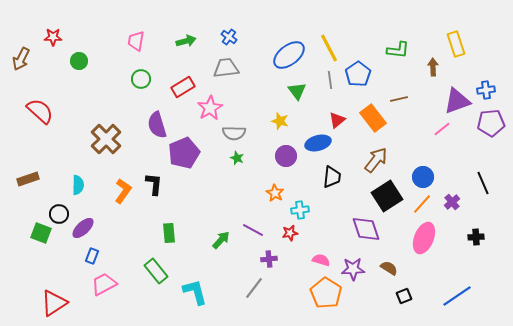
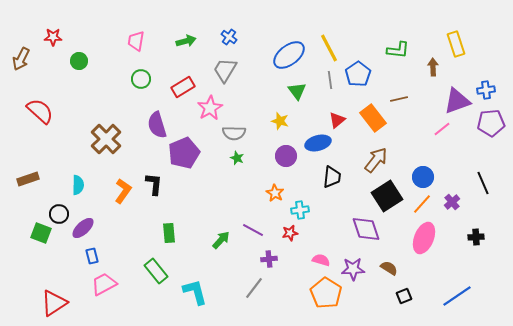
gray trapezoid at (226, 68): moved 1 px left, 2 px down; rotated 52 degrees counterclockwise
blue rectangle at (92, 256): rotated 35 degrees counterclockwise
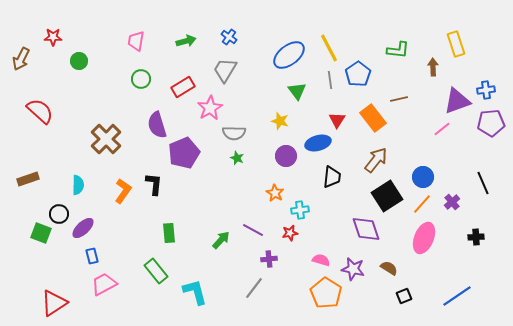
red triangle at (337, 120): rotated 18 degrees counterclockwise
purple star at (353, 269): rotated 15 degrees clockwise
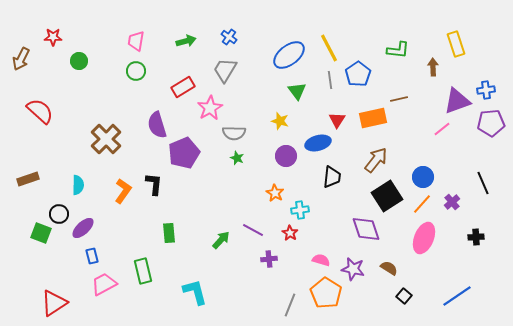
green circle at (141, 79): moved 5 px left, 8 px up
orange rectangle at (373, 118): rotated 64 degrees counterclockwise
red star at (290, 233): rotated 28 degrees counterclockwise
green rectangle at (156, 271): moved 13 px left; rotated 25 degrees clockwise
gray line at (254, 288): moved 36 px right, 17 px down; rotated 15 degrees counterclockwise
black square at (404, 296): rotated 28 degrees counterclockwise
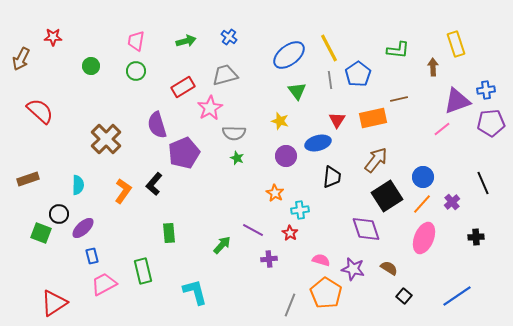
green circle at (79, 61): moved 12 px right, 5 px down
gray trapezoid at (225, 70): moved 5 px down; rotated 44 degrees clockwise
black L-shape at (154, 184): rotated 145 degrees counterclockwise
green arrow at (221, 240): moved 1 px right, 5 px down
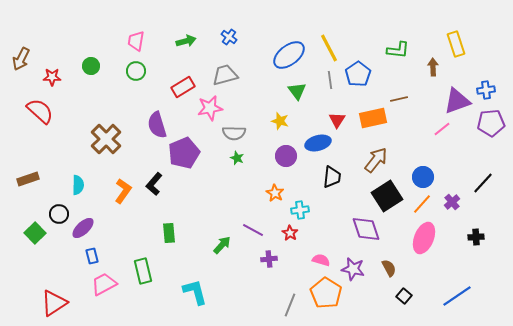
red star at (53, 37): moved 1 px left, 40 px down
pink star at (210, 108): rotated 20 degrees clockwise
black line at (483, 183): rotated 65 degrees clockwise
green square at (41, 233): moved 6 px left; rotated 25 degrees clockwise
brown semicircle at (389, 268): rotated 30 degrees clockwise
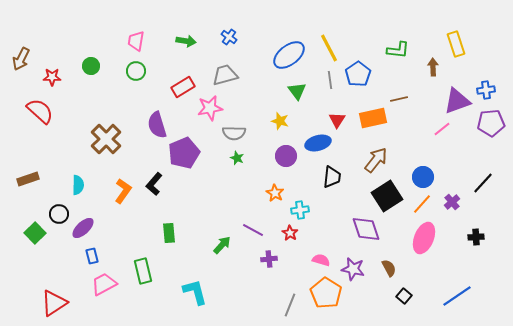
green arrow at (186, 41): rotated 24 degrees clockwise
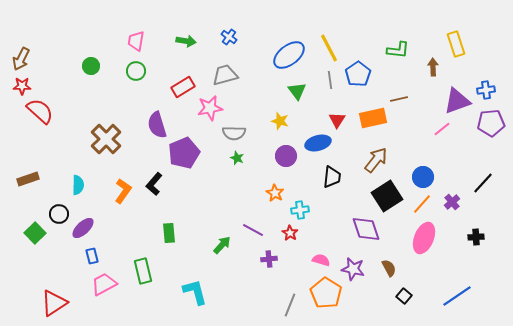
red star at (52, 77): moved 30 px left, 9 px down
